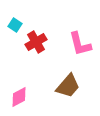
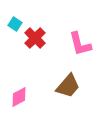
cyan square: moved 1 px up
red cross: moved 1 px left, 4 px up; rotated 15 degrees counterclockwise
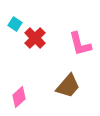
pink diamond: rotated 15 degrees counterclockwise
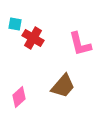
cyan square: rotated 24 degrees counterclockwise
red cross: moved 2 px left; rotated 15 degrees counterclockwise
brown trapezoid: moved 5 px left
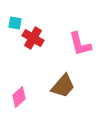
cyan square: moved 1 px up
